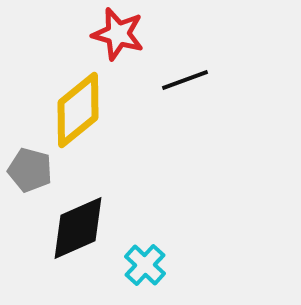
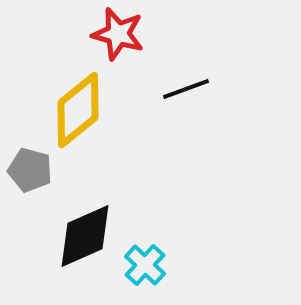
black line: moved 1 px right, 9 px down
black diamond: moved 7 px right, 8 px down
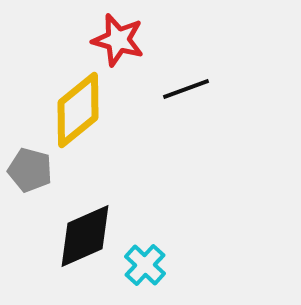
red star: moved 6 px down
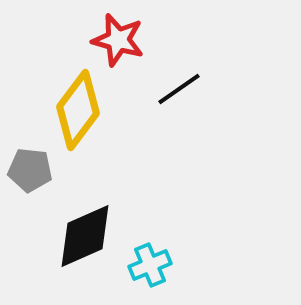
black line: moved 7 px left; rotated 15 degrees counterclockwise
yellow diamond: rotated 14 degrees counterclockwise
gray pentagon: rotated 9 degrees counterclockwise
cyan cross: moved 5 px right; rotated 24 degrees clockwise
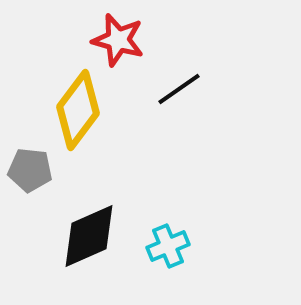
black diamond: moved 4 px right
cyan cross: moved 18 px right, 19 px up
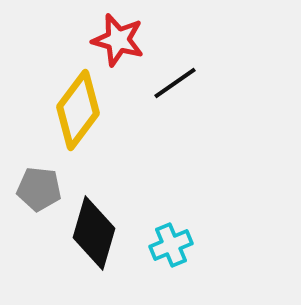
black line: moved 4 px left, 6 px up
gray pentagon: moved 9 px right, 19 px down
black diamond: moved 5 px right, 3 px up; rotated 50 degrees counterclockwise
cyan cross: moved 3 px right, 1 px up
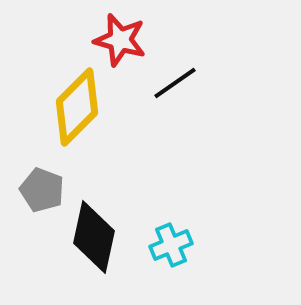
red star: moved 2 px right
yellow diamond: moved 1 px left, 3 px up; rotated 8 degrees clockwise
gray pentagon: moved 3 px right, 1 px down; rotated 15 degrees clockwise
black diamond: moved 4 px down; rotated 4 degrees counterclockwise
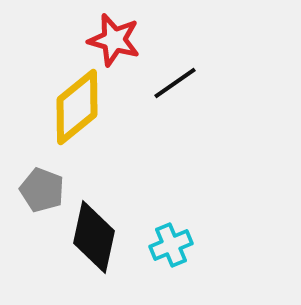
red star: moved 6 px left
yellow diamond: rotated 6 degrees clockwise
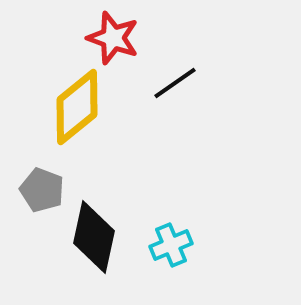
red star: moved 1 px left, 2 px up; rotated 4 degrees clockwise
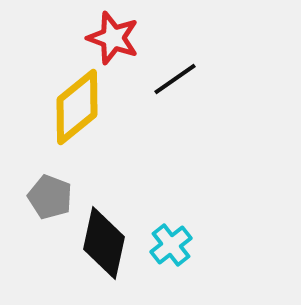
black line: moved 4 px up
gray pentagon: moved 8 px right, 7 px down
black diamond: moved 10 px right, 6 px down
cyan cross: rotated 15 degrees counterclockwise
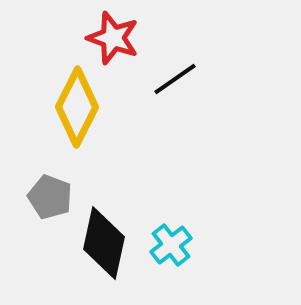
yellow diamond: rotated 24 degrees counterclockwise
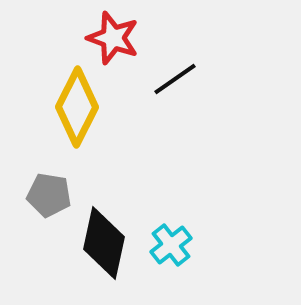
gray pentagon: moved 1 px left, 2 px up; rotated 12 degrees counterclockwise
